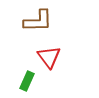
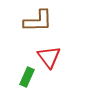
green rectangle: moved 4 px up
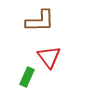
brown L-shape: moved 2 px right
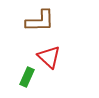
red triangle: rotated 10 degrees counterclockwise
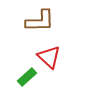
green rectangle: rotated 24 degrees clockwise
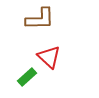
brown L-shape: moved 2 px up
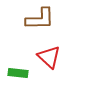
green rectangle: moved 9 px left, 4 px up; rotated 48 degrees clockwise
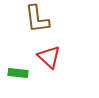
brown L-shape: moved 3 px left; rotated 84 degrees clockwise
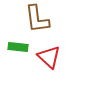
green rectangle: moved 26 px up
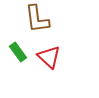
green rectangle: moved 5 px down; rotated 48 degrees clockwise
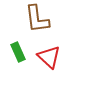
green rectangle: rotated 12 degrees clockwise
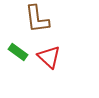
green rectangle: rotated 30 degrees counterclockwise
